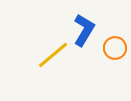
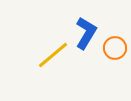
blue L-shape: moved 2 px right, 3 px down
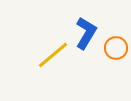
orange circle: moved 1 px right
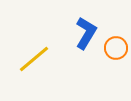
yellow line: moved 19 px left, 4 px down
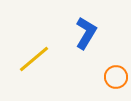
orange circle: moved 29 px down
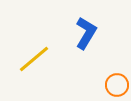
orange circle: moved 1 px right, 8 px down
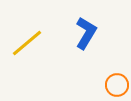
yellow line: moved 7 px left, 16 px up
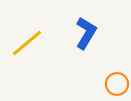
orange circle: moved 1 px up
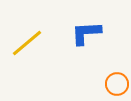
blue L-shape: rotated 124 degrees counterclockwise
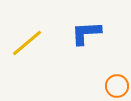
orange circle: moved 2 px down
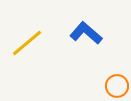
blue L-shape: rotated 44 degrees clockwise
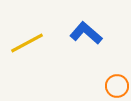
yellow line: rotated 12 degrees clockwise
